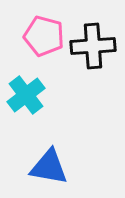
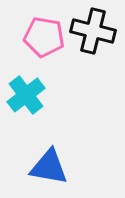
pink pentagon: moved 1 px down; rotated 6 degrees counterclockwise
black cross: moved 15 px up; rotated 18 degrees clockwise
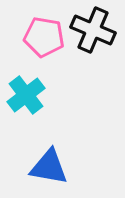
black cross: moved 1 px up; rotated 9 degrees clockwise
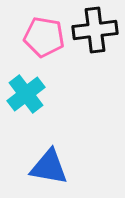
black cross: moved 2 px right; rotated 30 degrees counterclockwise
cyan cross: moved 1 px up
